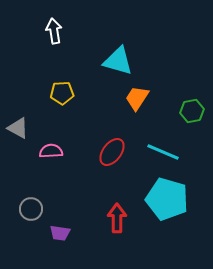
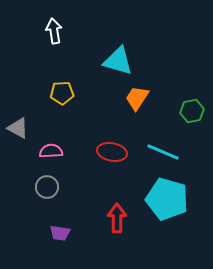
red ellipse: rotated 64 degrees clockwise
gray circle: moved 16 px right, 22 px up
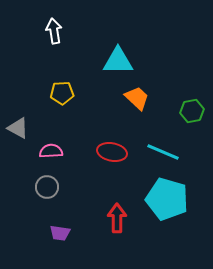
cyan triangle: rotated 16 degrees counterclockwise
orange trapezoid: rotated 100 degrees clockwise
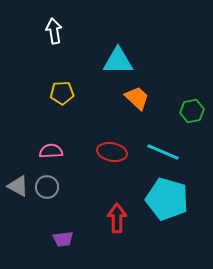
gray triangle: moved 58 px down
purple trapezoid: moved 3 px right, 6 px down; rotated 15 degrees counterclockwise
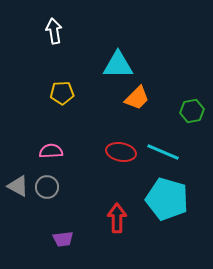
cyan triangle: moved 4 px down
orange trapezoid: rotated 92 degrees clockwise
red ellipse: moved 9 px right
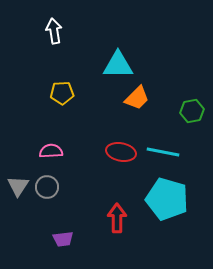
cyan line: rotated 12 degrees counterclockwise
gray triangle: rotated 35 degrees clockwise
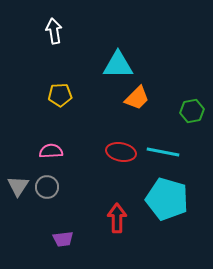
yellow pentagon: moved 2 px left, 2 px down
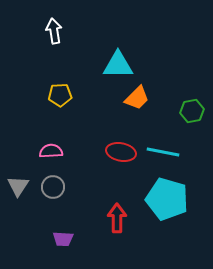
gray circle: moved 6 px right
purple trapezoid: rotated 10 degrees clockwise
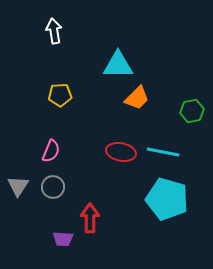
pink semicircle: rotated 115 degrees clockwise
red arrow: moved 27 px left
